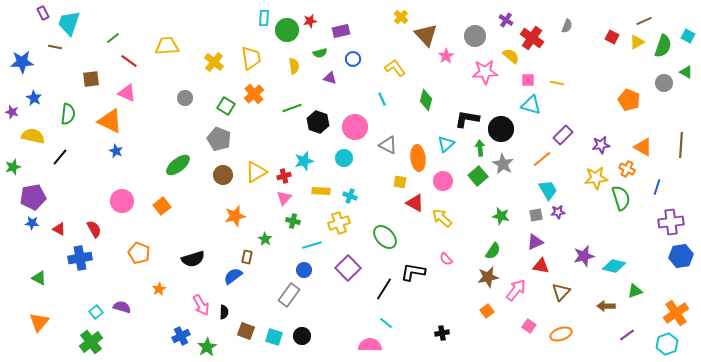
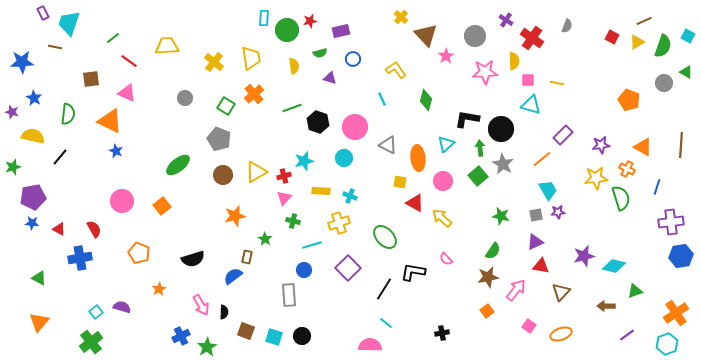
yellow semicircle at (511, 56): moved 3 px right, 5 px down; rotated 48 degrees clockwise
yellow L-shape at (395, 68): moved 1 px right, 2 px down
gray rectangle at (289, 295): rotated 40 degrees counterclockwise
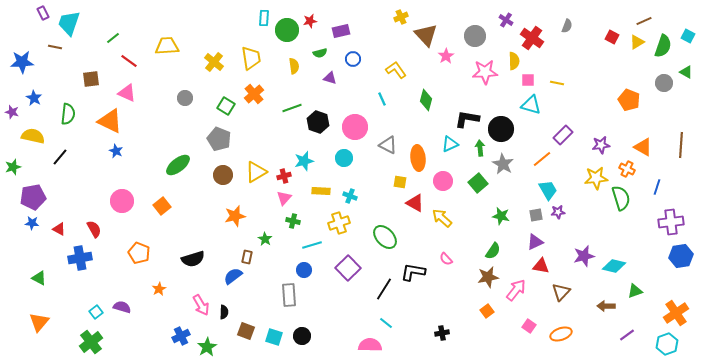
yellow cross at (401, 17): rotated 24 degrees clockwise
cyan triangle at (446, 144): moved 4 px right; rotated 18 degrees clockwise
green square at (478, 176): moved 7 px down
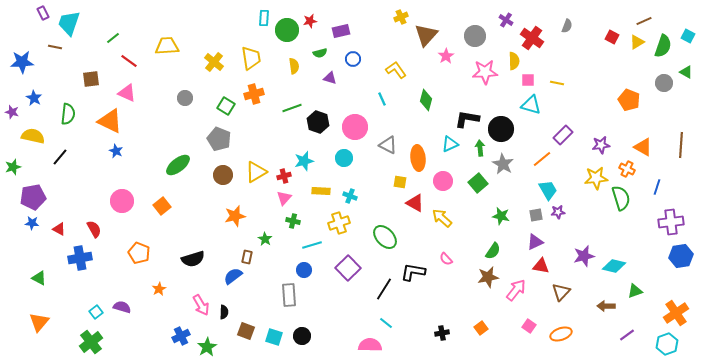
brown triangle at (426, 35): rotated 25 degrees clockwise
orange cross at (254, 94): rotated 24 degrees clockwise
orange square at (487, 311): moved 6 px left, 17 px down
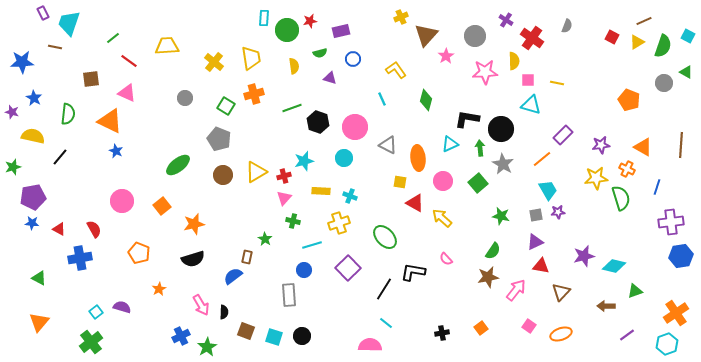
orange star at (235, 216): moved 41 px left, 8 px down
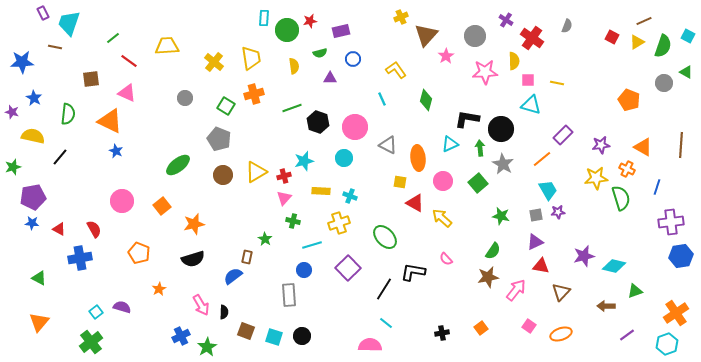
purple triangle at (330, 78): rotated 16 degrees counterclockwise
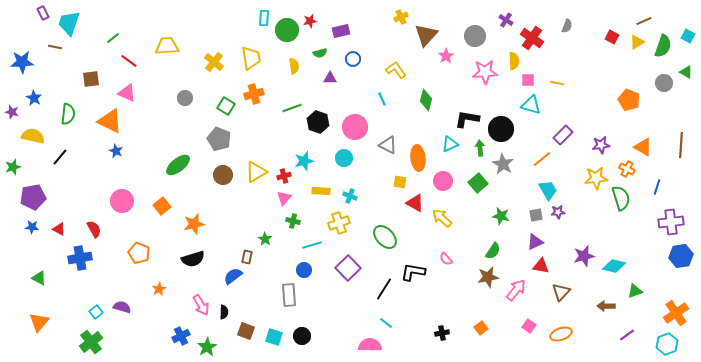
blue star at (32, 223): moved 4 px down
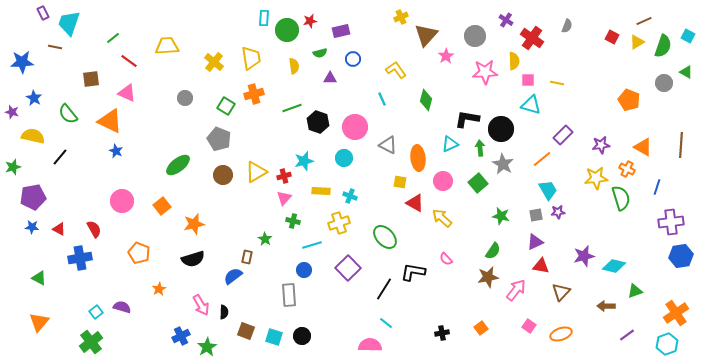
green semicircle at (68, 114): rotated 135 degrees clockwise
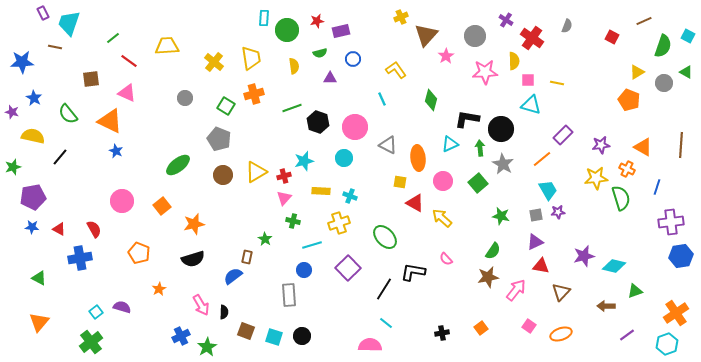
red star at (310, 21): moved 7 px right
yellow triangle at (637, 42): moved 30 px down
green diamond at (426, 100): moved 5 px right
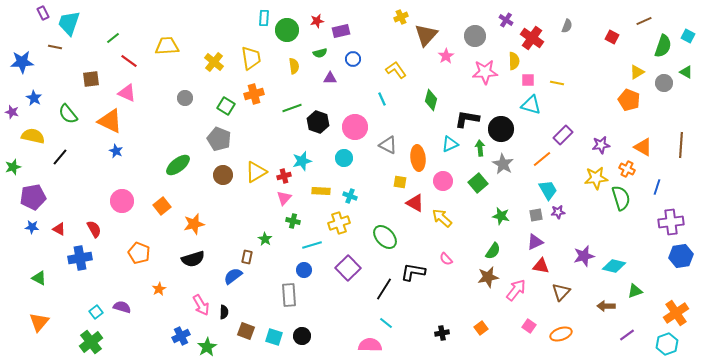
cyan star at (304, 161): moved 2 px left
